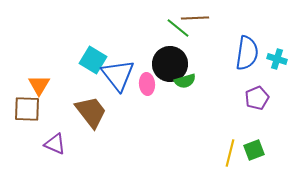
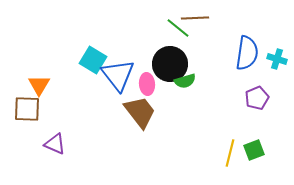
brown trapezoid: moved 49 px right
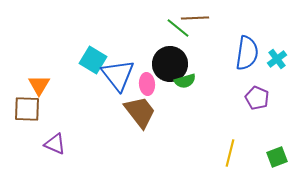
cyan cross: rotated 36 degrees clockwise
purple pentagon: rotated 25 degrees counterclockwise
green square: moved 23 px right, 7 px down
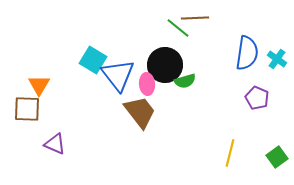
cyan cross: rotated 18 degrees counterclockwise
black circle: moved 5 px left, 1 px down
green square: rotated 15 degrees counterclockwise
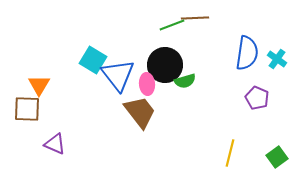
green line: moved 6 px left, 3 px up; rotated 60 degrees counterclockwise
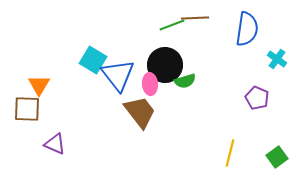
blue semicircle: moved 24 px up
pink ellipse: moved 3 px right
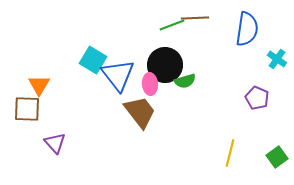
purple triangle: moved 1 px up; rotated 25 degrees clockwise
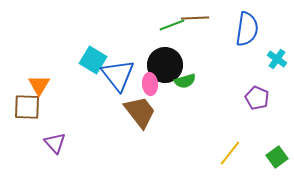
brown square: moved 2 px up
yellow line: rotated 24 degrees clockwise
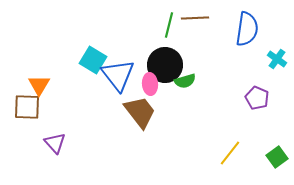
green line: moved 3 px left; rotated 55 degrees counterclockwise
